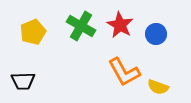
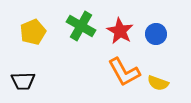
red star: moved 6 px down
yellow semicircle: moved 4 px up
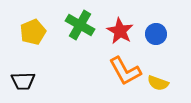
green cross: moved 1 px left, 1 px up
orange L-shape: moved 1 px right, 1 px up
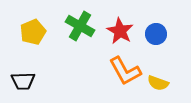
green cross: moved 1 px down
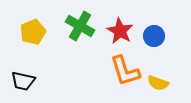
blue circle: moved 2 px left, 2 px down
orange L-shape: rotated 12 degrees clockwise
black trapezoid: rotated 15 degrees clockwise
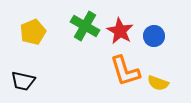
green cross: moved 5 px right
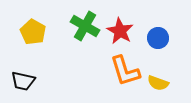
yellow pentagon: rotated 20 degrees counterclockwise
blue circle: moved 4 px right, 2 px down
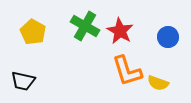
blue circle: moved 10 px right, 1 px up
orange L-shape: moved 2 px right
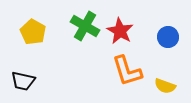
yellow semicircle: moved 7 px right, 3 px down
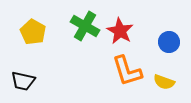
blue circle: moved 1 px right, 5 px down
yellow semicircle: moved 1 px left, 4 px up
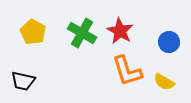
green cross: moved 3 px left, 7 px down
yellow semicircle: rotated 10 degrees clockwise
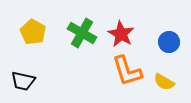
red star: moved 1 px right, 3 px down
